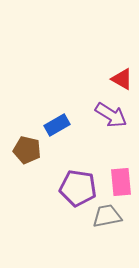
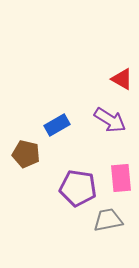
purple arrow: moved 1 px left, 5 px down
brown pentagon: moved 1 px left, 4 px down
pink rectangle: moved 4 px up
gray trapezoid: moved 1 px right, 4 px down
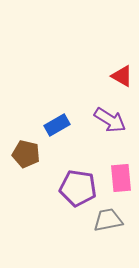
red triangle: moved 3 px up
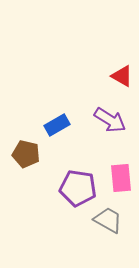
gray trapezoid: rotated 40 degrees clockwise
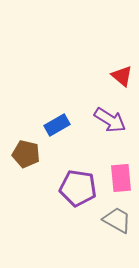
red triangle: rotated 10 degrees clockwise
gray trapezoid: moved 9 px right
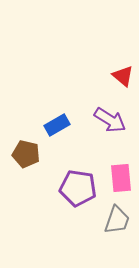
red triangle: moved 1 px right
gray trapezoid: rotated 80 degrees clockwise
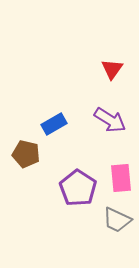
red triangle: moved 11 px left, 7 px up; rotated 25 degrees clockwise
blue rectangle: moved 3 px left, 1 px up
purple pentagon: rotated 24 degrees clockwise
gray trapezoid: rotated 96 degrees clockwise
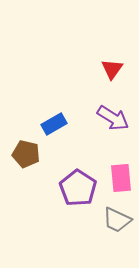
purple arrow: moved 3 px right, 2 px up
